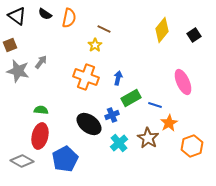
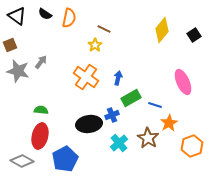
orange cross: rotated 15 degrees clockwise
black ellipse: rotated 45 degrees counterclockwise
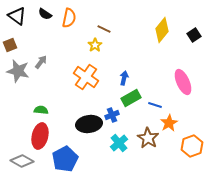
blue arrow: moved 6 px right
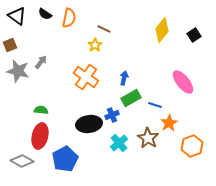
pink ellipse: rotated 15 degrees counterclockwise
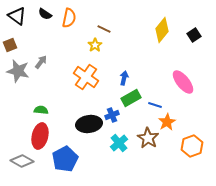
orange star: moved 2 px left, 1 px up
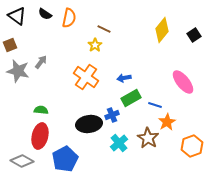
blue arrow: rotated 112 degrees counterclockwise
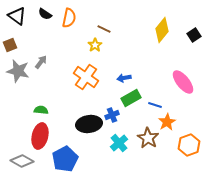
orange hexagon: moved 3 px left, 1 px up
